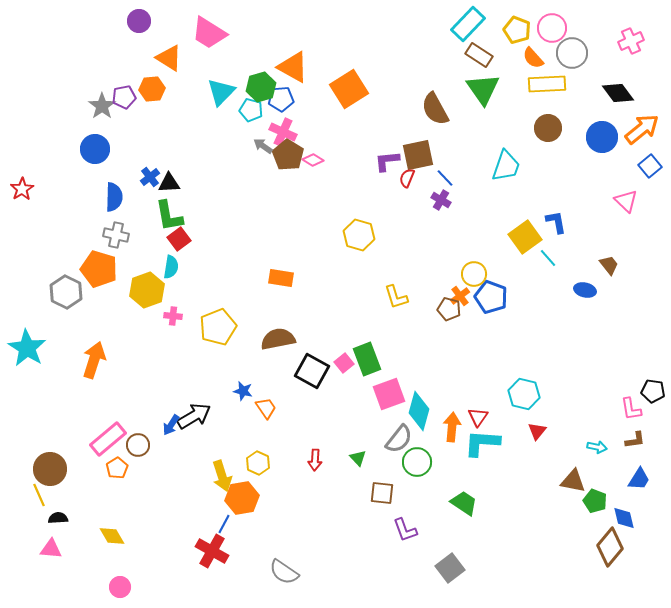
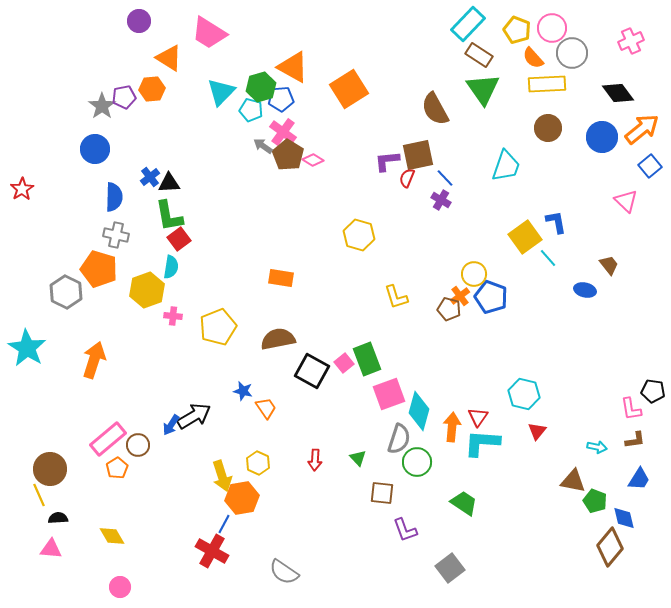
pink cross at (283, 132): rotated 12 degrees clockwise
gray semicircle at (399, 439): rotated 20 degrees counterclockwise
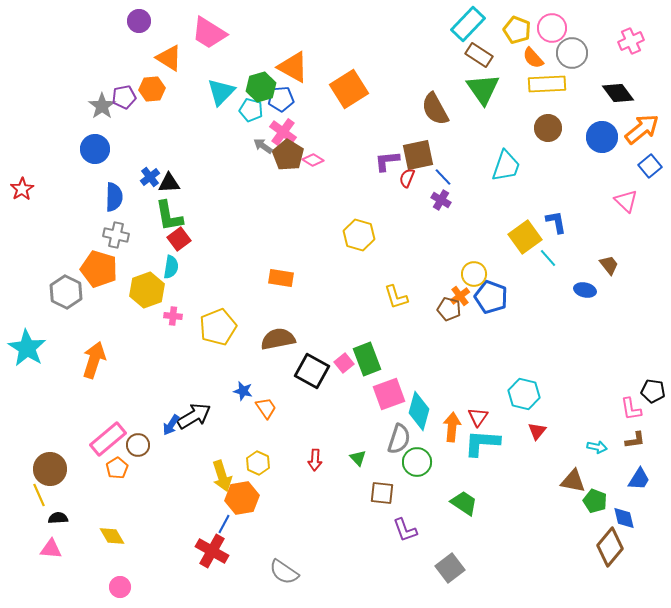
blue line at (445, 178): moved 2 px left, 1 px up
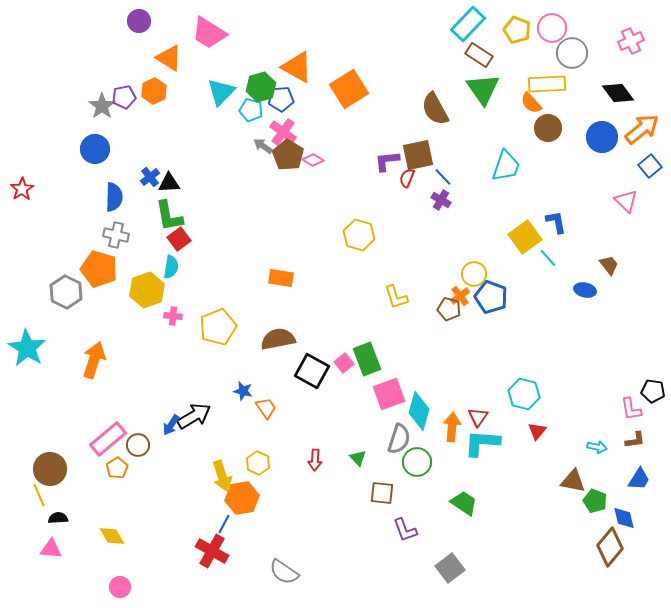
orange semicircle at (533, 58): moved 2 px left, 45 px down
orange triangle at (293, 67): moved 4 px right
orange hexagon at (152, 89): moved 2 px right, 2 px down; rotated 20 degrees counterclockwise
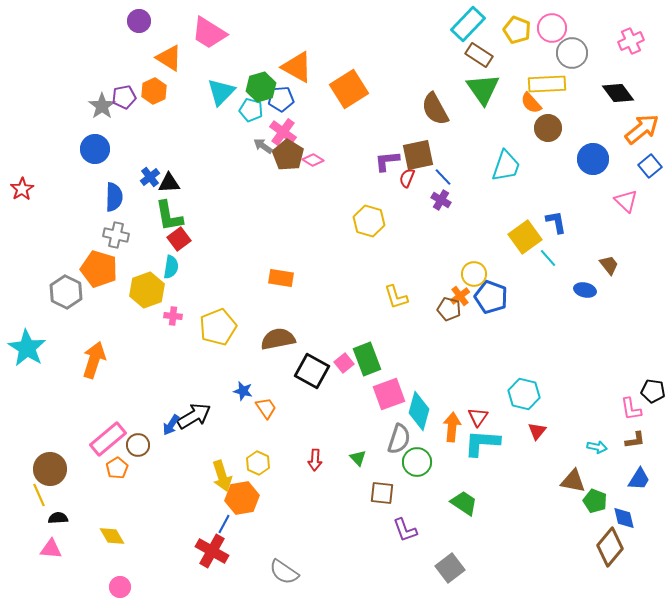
blue circle at (602, 137): moved 9 px left, 22 px down
yellow hexagon at (359, 235): moved 10 px right, 14 px up
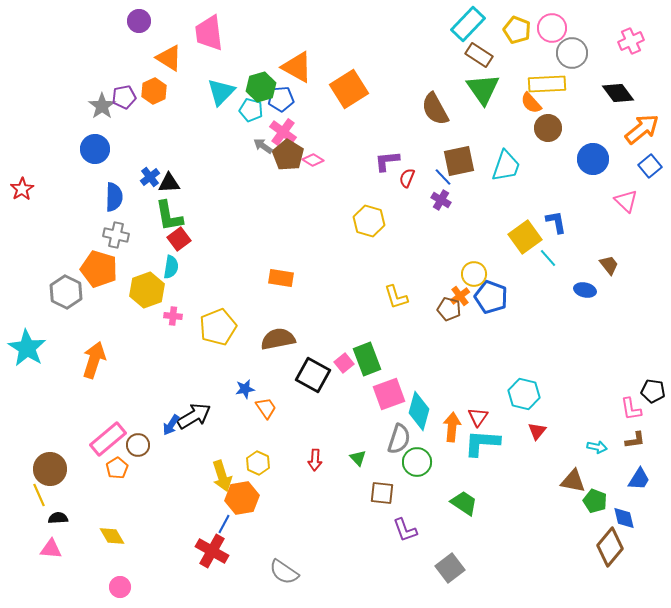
pink trapezoid at (209, 33): rotated 51 degrees clockwise
brown square at (418, 155): moved 41 px right, 6 px down
black square at (312, 371): moved 1 px right, 4 px down
blue star at (243, 391): moved 2 px right, 2 px up; rotated 24 degrees counterclockwise
